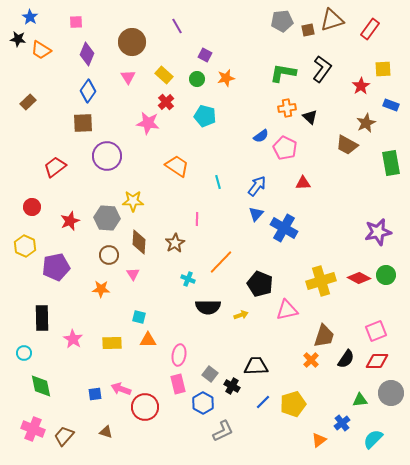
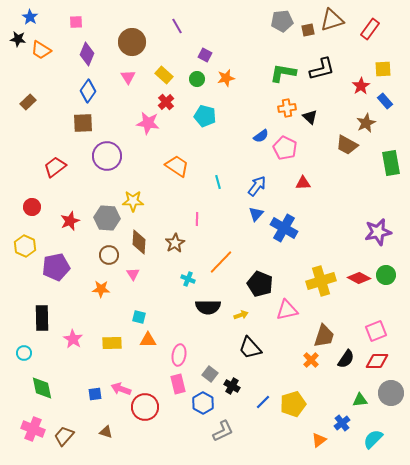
black L-shape at (322, 69): rotated 40 degrees clockwise
blue rectangle at (391, 105): moved 6 px left, 4 px up; rotated 28 degrees clockwise
black trapezoid at (256, 366): moved 6 px left, 18 px up; rotated 130 degrees counterclockwise
green diamond at (41, 386): moved 1 px right, 2 px down
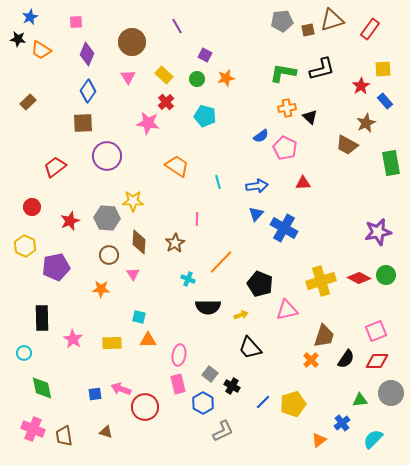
blue star at (30, 17): rotated 14 degrees clockwise
blue arrow at (257, 186): rotated 45 degrees clockwise
brown trapezoid at (64, 436): rotated 50 degrees counterclockwise
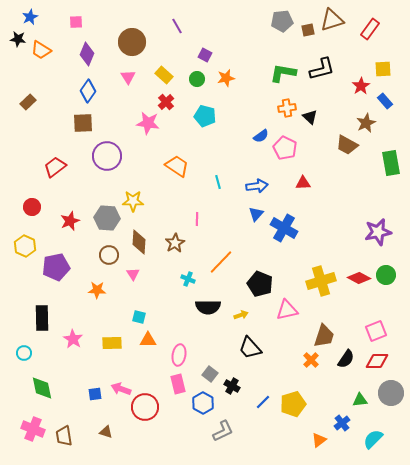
orange star at (101, 289): moved 4 px left, 1 px down
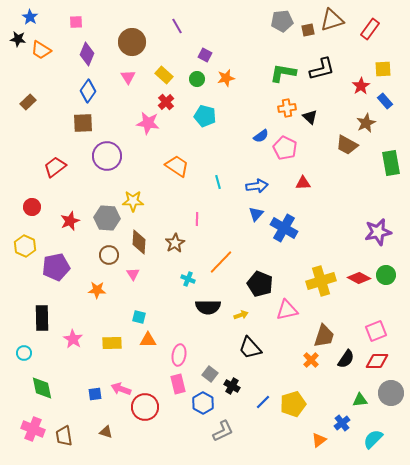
blue star at (30, 17): rotated 14 degrees counterclockwise
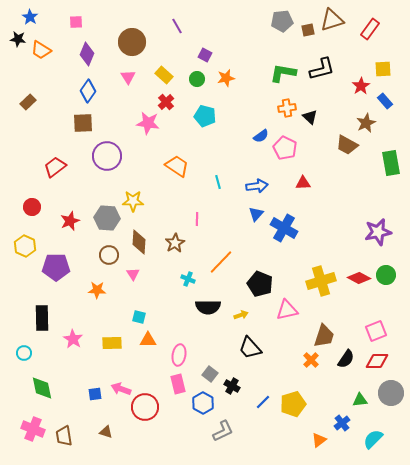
purple pentagon at (56, 267): rotated 12 degrees clockwise
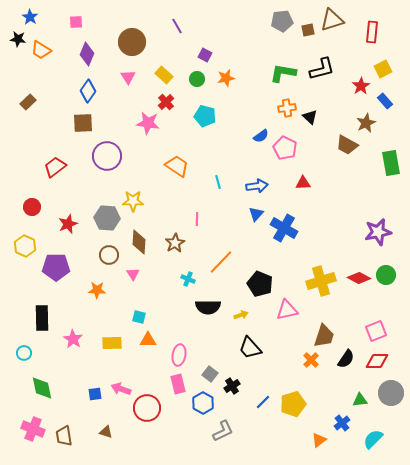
red rectangle at (370, 29): moved 2 px right, 3 px down; rotated 30 degrees counterclockwise
yellow square at (383, 69): rotated 24 degrees counterclockwise
red star at (70, 221): moved 2 px left, 3 px down
black cross at (232, 386): rotated 28 degrees clockwise
red circle at (145, 407): moved 2 px right, 1 px down
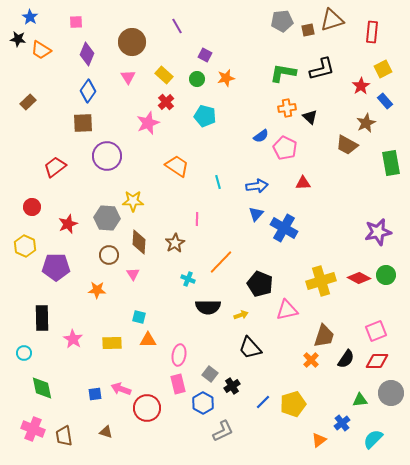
pink star at (148, 123): rotated 30 degrees counterclockwise
